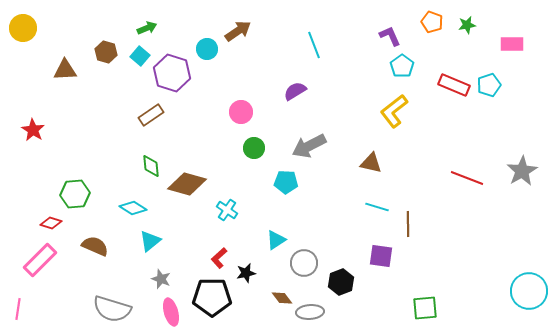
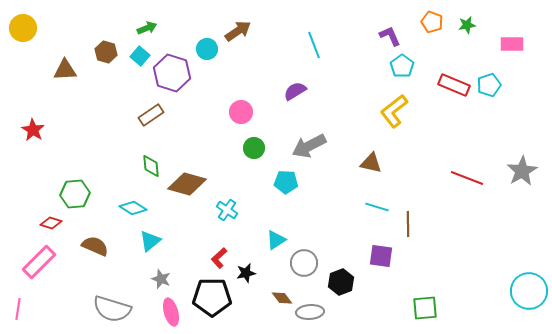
pink rectangle at (40, 260): moved 1 px left, 2 px down
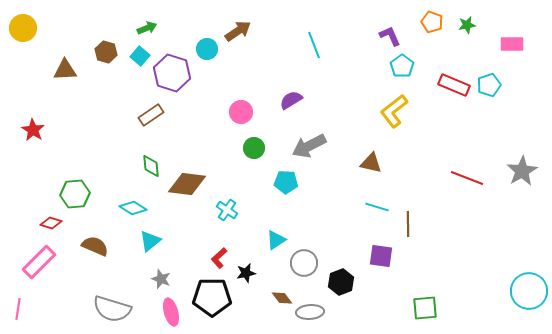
purple semicircle at (295, 91): moved 4 px left, 9 px down
brown diamond at (187, 184): rotated 9 degrees counterclockwise
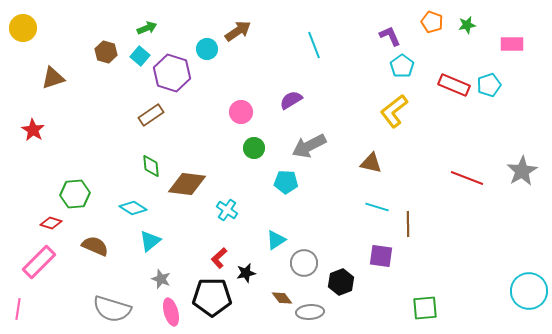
brown triangle at (65, 70): moved 12 px left, 8 px down; rotated 15 degrees counterclockwise
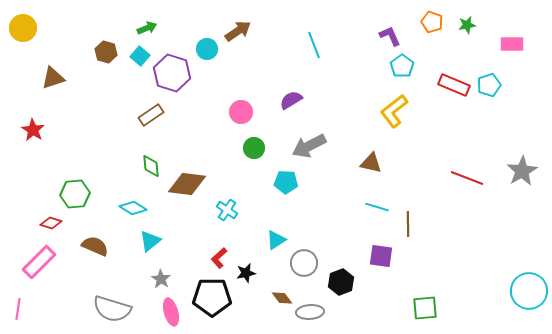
gray star at (161, 279): rotated 12 degrees clockwise
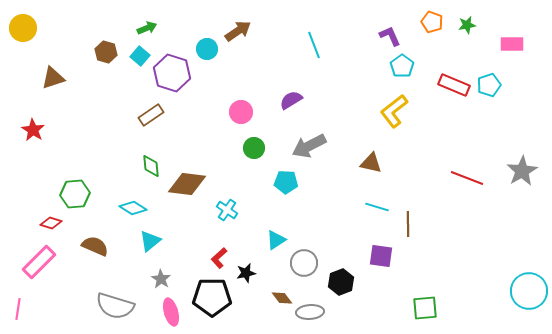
gray semicircle at (112, 309): moved 3 px right, 3 px up
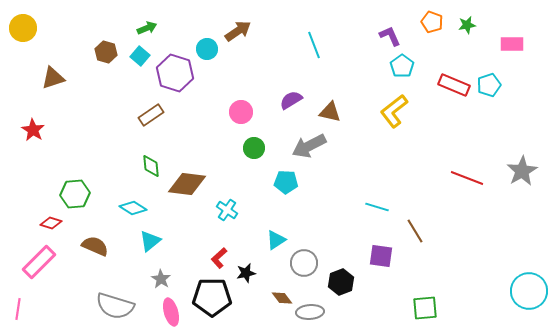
purple hexagon at (172, 73): moved 3 px right
brown triangle at (371, 163): moved 41 px left, 51 px up
brown line at (408, 224): moved 7 px right, 7 px down; rotated 30 degrees counterclockwise
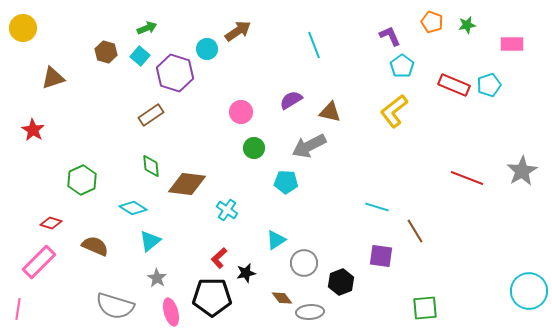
green hexagon at (75, 194): moved 7 px right, 14 px up; rotated 20 degrees counterclockwise
gray star at (161, 279): moved 4 px left, 1 px up
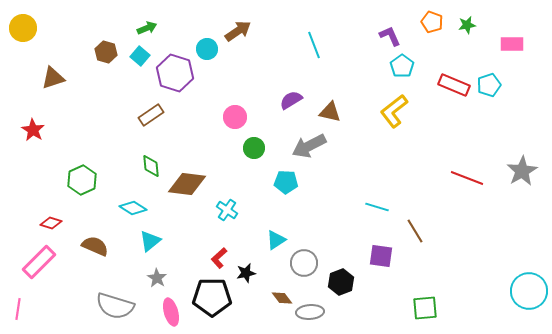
pink circle at (241, 112): moved 6 px left, 5 px down
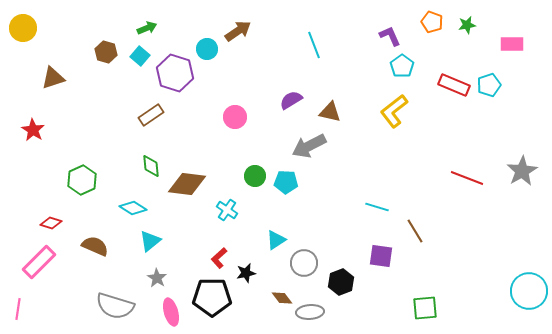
green circle at (254, 148): moved 1 px right, 28 px down
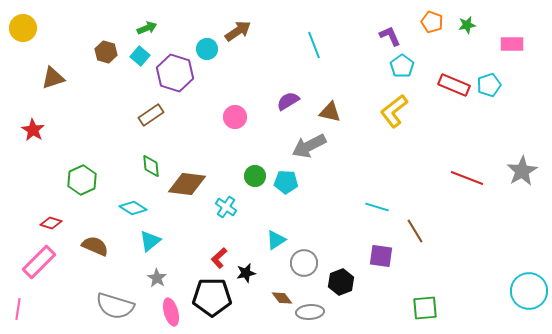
purple semicircle at (291, 100): moved 3 px left, 1 px down
cyan cross at (227, 210): moved 1 px left, 3 px up
